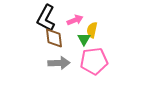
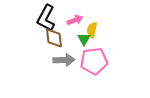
gray arrow: moved 5 px right, 3 px up
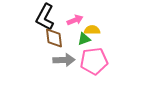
black L-shape: moved 1 px left, 1 px up
yellow semicircle: rotated 77 degrees clockwise
green triangle: rotated 40 degrees clockwise
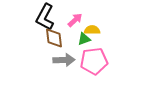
pink arrow: rotated 21 degrees counterclockwise
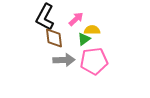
pink arrow: moved 1 px right, 1 px up
green triangle: rotated 16 degrees counterclockwise
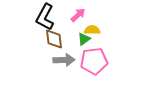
pink arrow: moved 2 px right, 4 px up
brown diamond: moved 1 px down
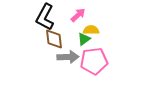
yellow semicircle: moved 1 px left
gray arrow: moved 4 px right, 3 px up
